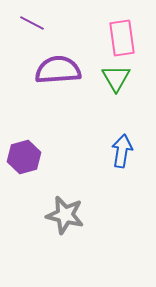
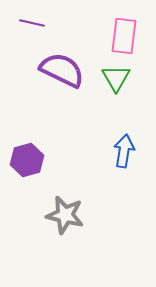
purple line: rotated 15 degrees counterclockwise
pink rectangle: moved 2 px right, 2 px up; rotated 15 degrees clockwise
purple semicircle: moved 4 px right; rotated 30 degrees clockwise
blue arrow: moved 2 px right
purple hexagon: moved 3 px right, 3 px down
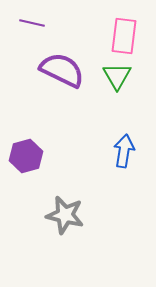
green triangle: moved 1 px right, 2 px up
purple hexagon: moved 1 px left, 4 px up
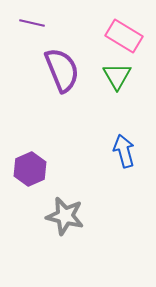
pink rectangle: rotated 66 degrees counterclockwise
purple semicircle: rotated 42 degrees clockwise
blue arrow: rotated 24 degrees counterclockwise
purple hexagon: moved 4 px right, 13 px down; rotated 8 degrees counterclockwise
gray star: moved 1 px down
